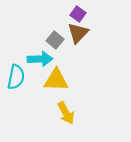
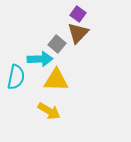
gray square: moved 2 px right, 4 px down
yellow arrow: moved 17 px left, 2 px up; rotated 30 degrees counterclockwise
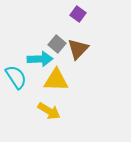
brown triangle: moved 16 px down
cyan semicircle: rotated 45 degrees counterclockwise
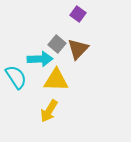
yellow arrow: rotated 90 degrees clockwise
